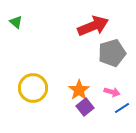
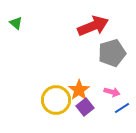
green triangle: moved 1 px down
yellow circle: moved 23 px right, 12 px down
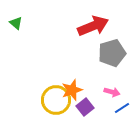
orange star: moved 7 px left; rotated 15 degrees clockwise
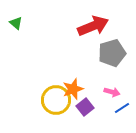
orange star: moved 1 px right, 1 px up
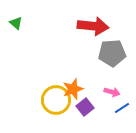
red arrow: rotated 28 degrees clockwise
gray pentagon: rotated 12 degrees clockwise
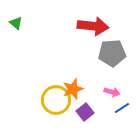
purple square: moved 5 px down
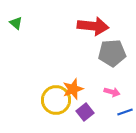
blue line: moved 3 px right, 4 px down; rotated 14 degrees clockwise
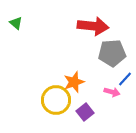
orange star: moved 1 px right, 7 px up
blue line: moved 33 px up; rotated 28 degrees counterclockwise
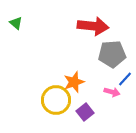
gray pentagon: moved 1 px down
